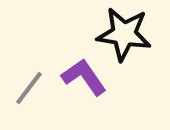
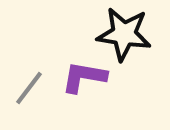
purple L-shape: rotated 45 degrees counterclockwise
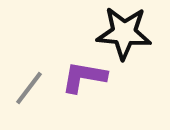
black star: moved 1 px up; rotated 4 degrees counterclockwise
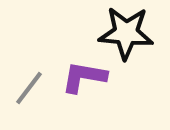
black star: moved 2 px right
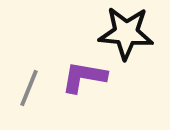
gray line: rotated 15 degrees counterclockwise
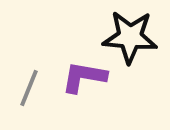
black star: moved 4 px right, 4 px down
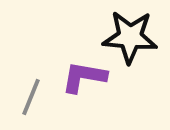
gray line: moved 2 px right, 9 px down
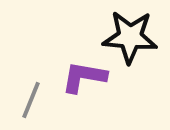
gray line: moved 3 px down
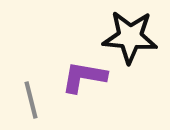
gray line: rotated 36 degrees counterclockwise
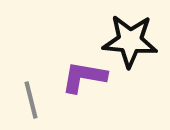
black star: moved 4 px down
